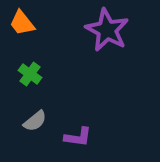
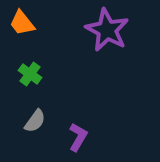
gray semicircle: rotated 15 degrees counterclockwise
purple L-shape: rotated 68 degrees counterclockwise
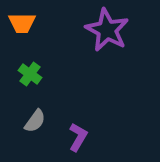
orange trapezoid: rotated 52 degrees counterclockwise
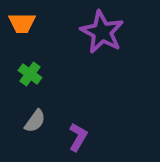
purple star: moved 5 px left, 2 px down
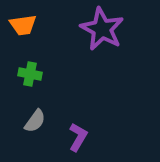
orange trapezoid: moved 1 px right, 2 px down; rotated 8 degrees counterclockwise
purple star: moved 3 px up
green cross: rotated 25 degrees counterclockwise
